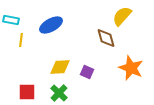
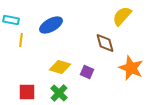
brown diamond: moved 1 px left, 5 px down
yellow diamond: rotated 20 degrees clockwise
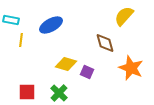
yellow semicircle: moved 2 px right
yellow diamond: moved 6 px right, 3 px up
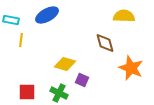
yellow semicircle: rotated 50 degrees clockwise
blue ellipse: moved 4 px left, 10 px up
yellow diamond: moved 1 px left
purple square: moved 5 px left, 8 px down
green cross: rotated 18 degrees counterclockwise
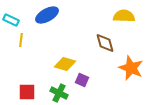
cyan rectangle: rotated 14 degrees clockwise
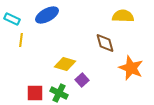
yellow semicircle: moved 1 px left
cyan rectangle: moved 1 px right, 1 px up
purple square: rotated 24 degrees clockwise
red square: moved 8 px right, 1 px down
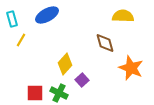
cyan rectangle: rotated 49 degrees clockwise
yellow line: rotated 24 degrees clockwise
yellow diamond: rotated 65 degrees counterclockwise
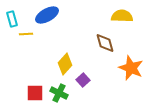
yellow semicircle: moved 1 px left
yellow line: moved 5 px right, 6 px up; rotated 56 degrees clockwise
purple square: moved 1 px right
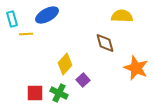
orange star: moved 5 px right
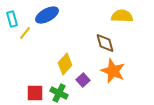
yellow line: moved 1 px left, 1 px up; rotated 48 degrees counterclockwise
orange star: moved 23 px left, 3 px down
